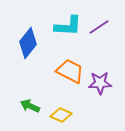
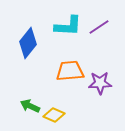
orange trapezoid: rotated 32 degrees counterclockwise
yellow diamond: moved 7 px left
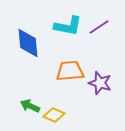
cyan L-shape: rotated 8 degrees clockwise
blue diamond: rotated 44 degrees counterclockwise
purple star: rotated 20 degrees clockwise
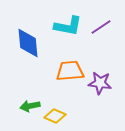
purple line: moved 2 px right
purple star: rotated 10 degrees counterclockwise
green arrow: rotated 36 degrees counterclockwise
yellow diamond: moved 1 px right, 1 px down
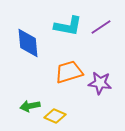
orange trapezoid: moved 1 px left, 1 px down; rotated 12 degrees counterclockwise
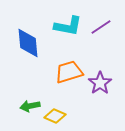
purple star: rotated 30 degrees clockwise
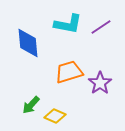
cyan L-shape: moved 2 px up
green arrow: moved 1 px right, 1 px up; rotated 36 degrees counterclockwise
